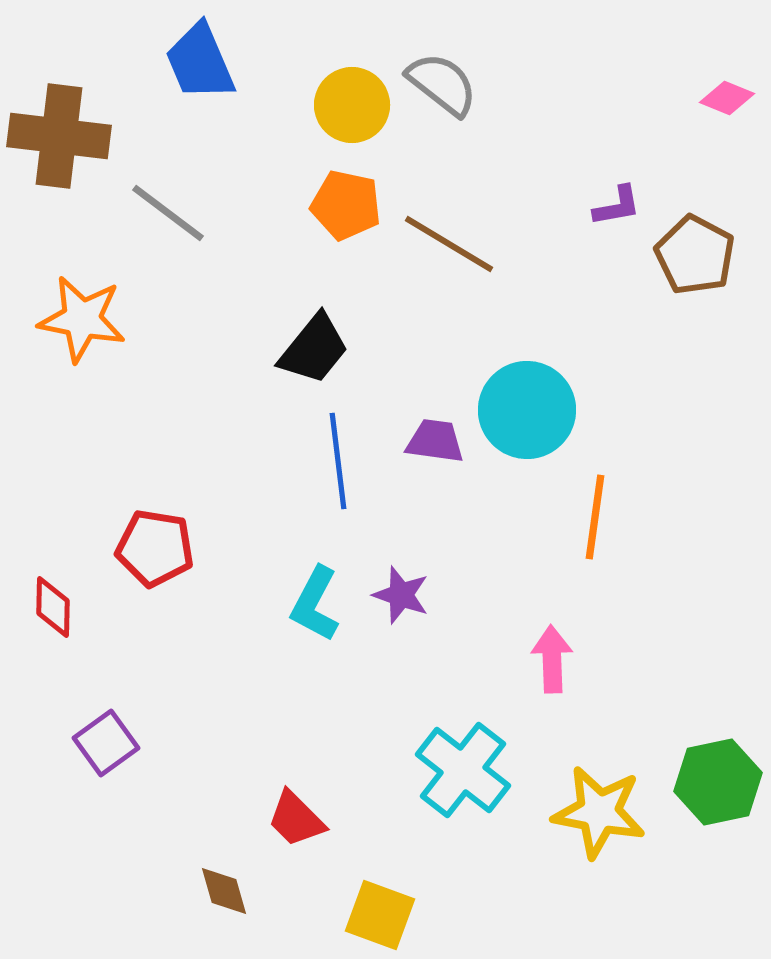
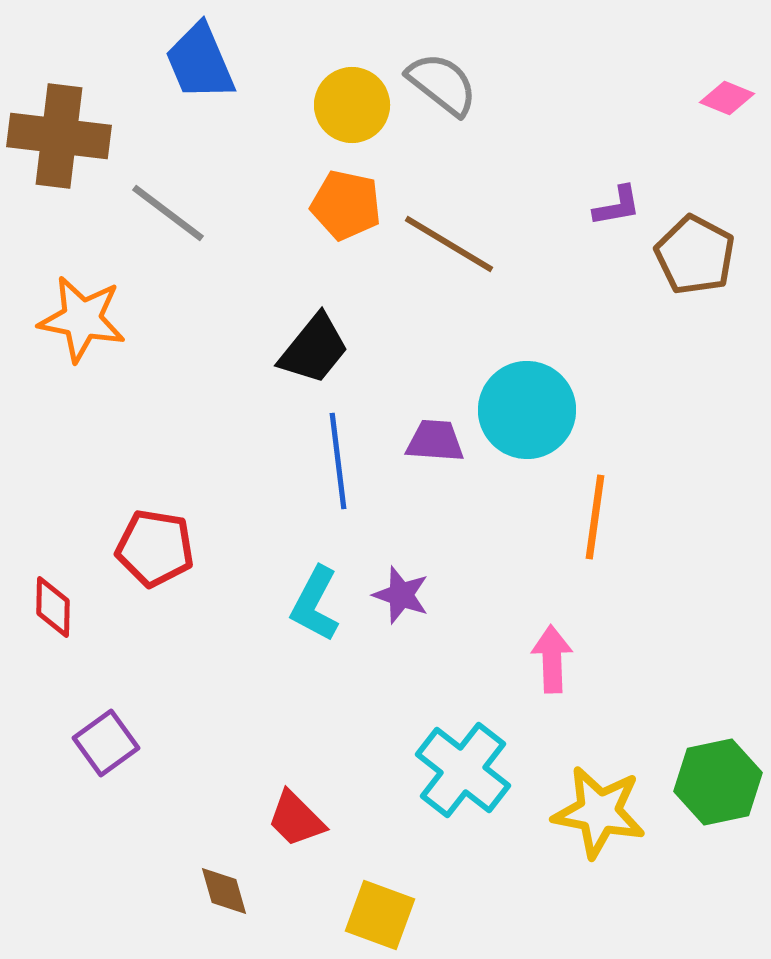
purple trapezoid: rotated 4 degrees counterclockwise
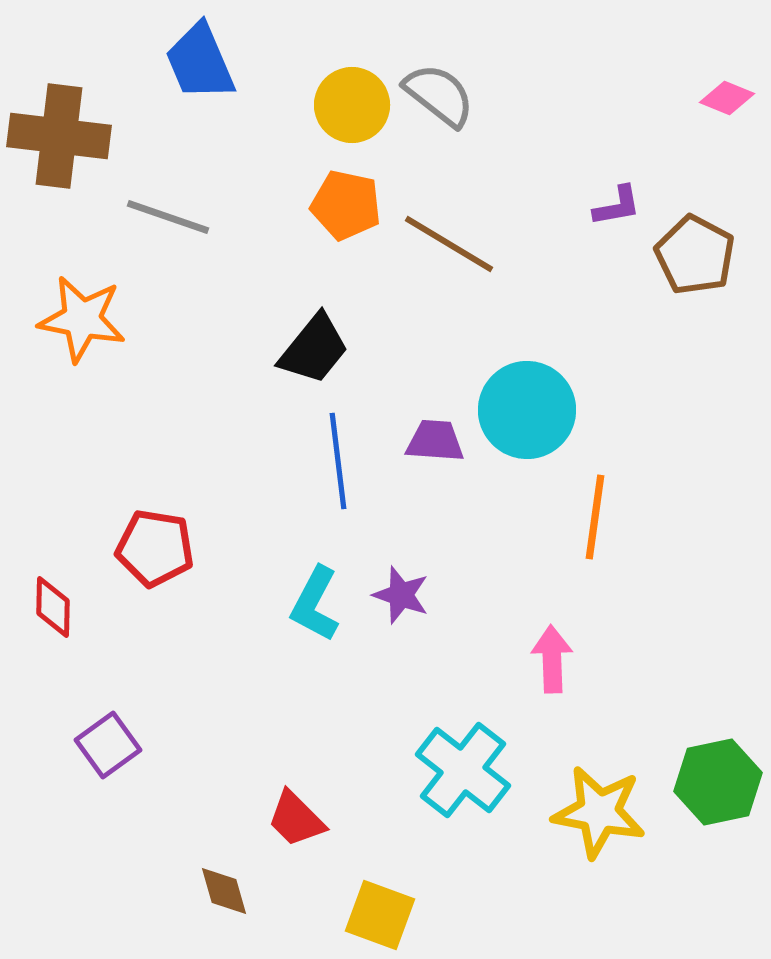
gray semicircle: moved 3 px left, 11 px down
gray line: moved 4 px down; rotated 18 degrees counterclockwise
purple square: moved 2 px right, 2 px down
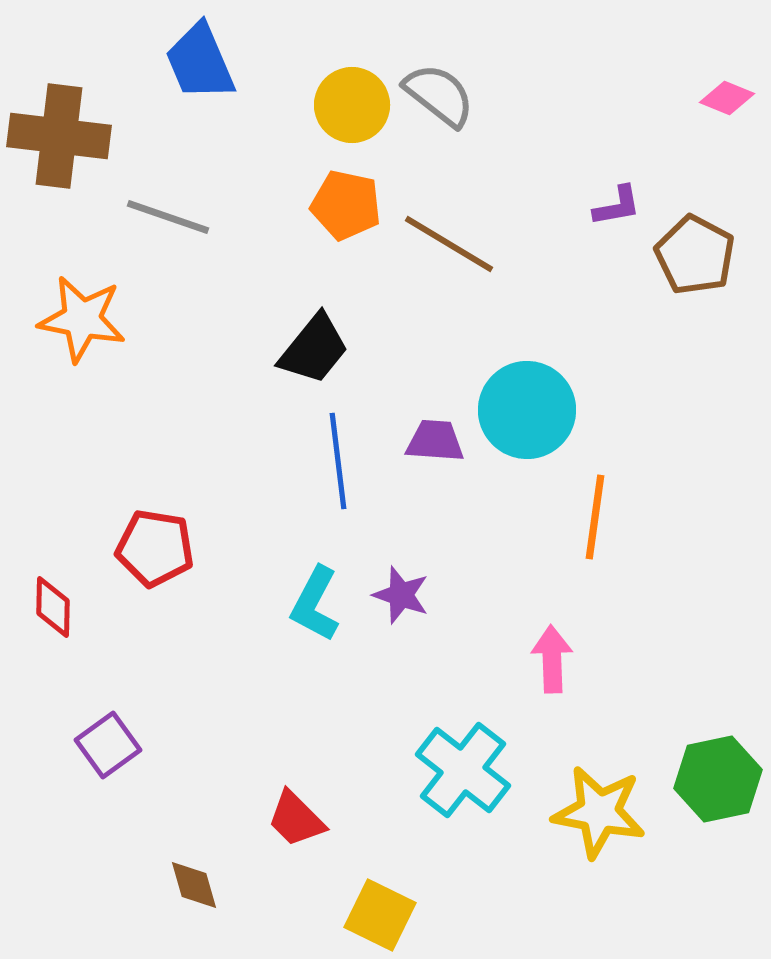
green hexagon: moved 3 px up
brown diamond: moved 30 px left, 6 px up
yellow square: rotated 6 degrees clockwise
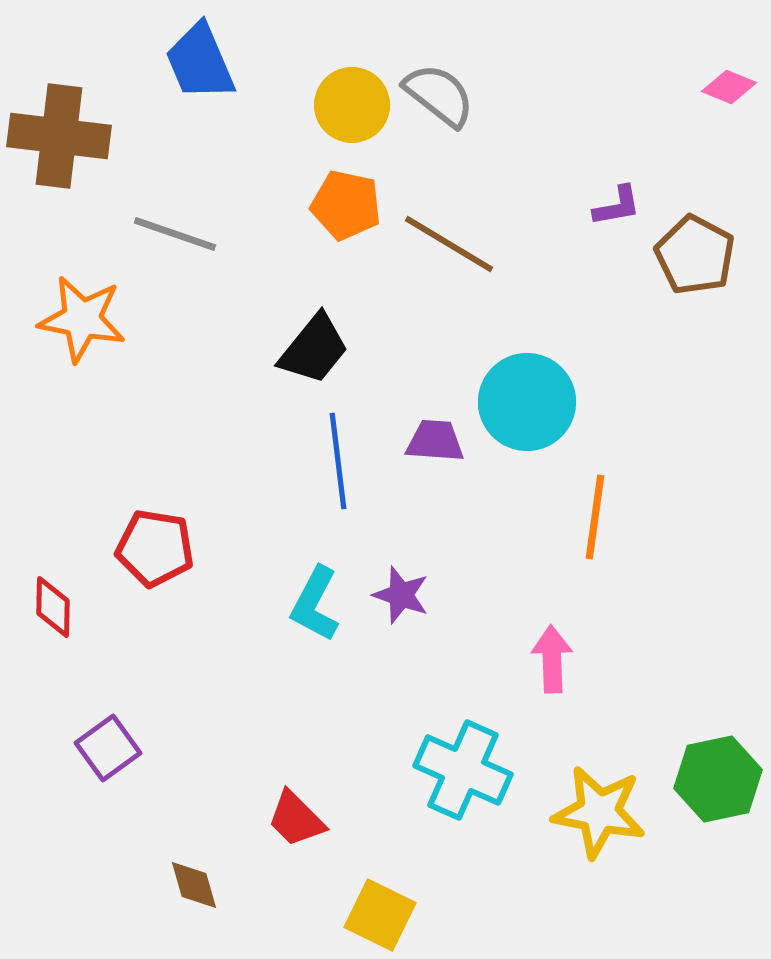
pink diamond: moved 2 px right, 11 px up
gray line: moved 7 px right, 17 px down
cyan circle: moved 8 px up
purple square: moved 3 px down
cyan cross: rotated 14 degrees counterclockwise
